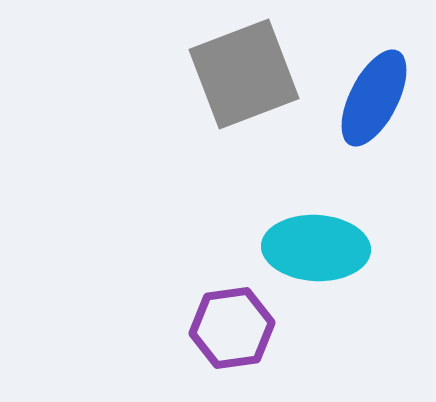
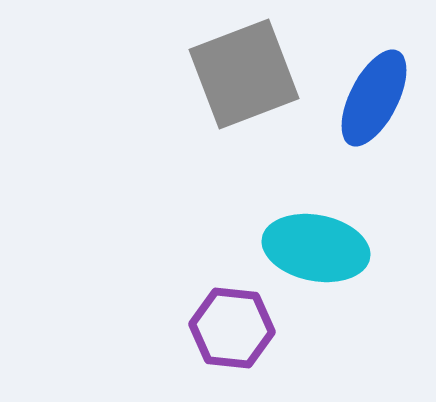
cyan ellipse: rotated 8 degrees clockwise
purple hexagon: rotated 14 degrees clockwise
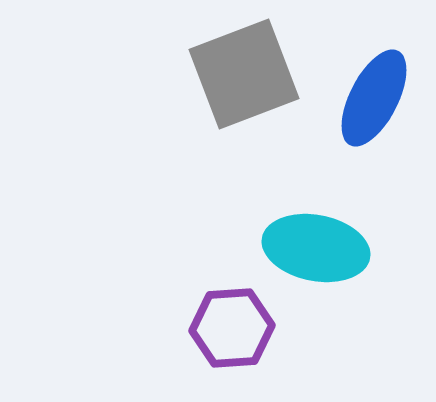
purple hexagon: rotated 10 degrees counterclockwise
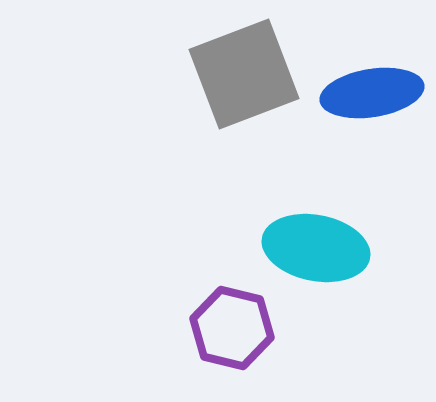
blue ellipse: moved 2 px left, 5 px up; rotated 54 degrees clockwise
purple hexagon: rotated 18 degrees clockwise
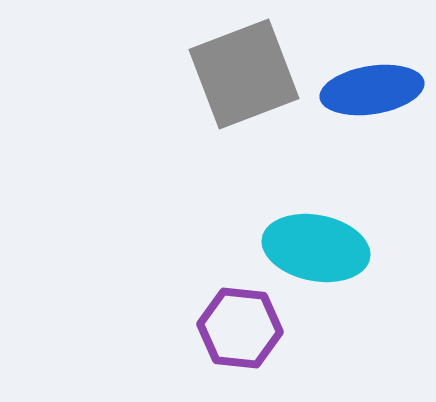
blue ellipse: moved 3 px up
purple hexagon: moved 8 px right; rotated 8 degrees counterclockwise
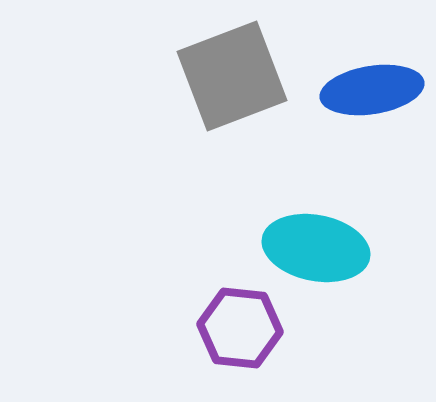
gray square: moved 12 px left, 2 px down
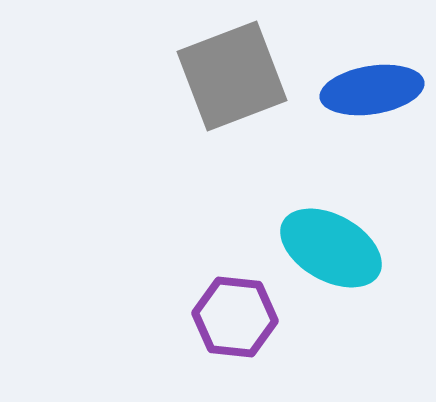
cyan ellipse: moved 15 px right; rotated 18 degrees clockwise
purple hexagon: moved 5 px left, 11 px up
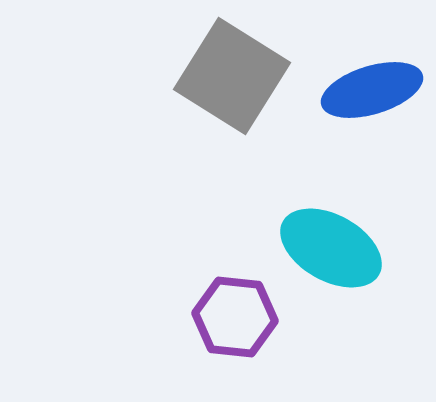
gray square: rotated 37 degrees counterclockwise
blue ellipse: rotated 8 degrees counterclockwise
